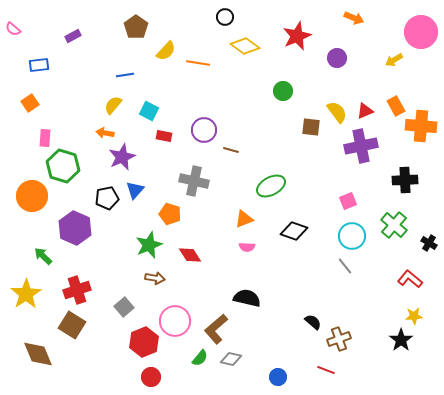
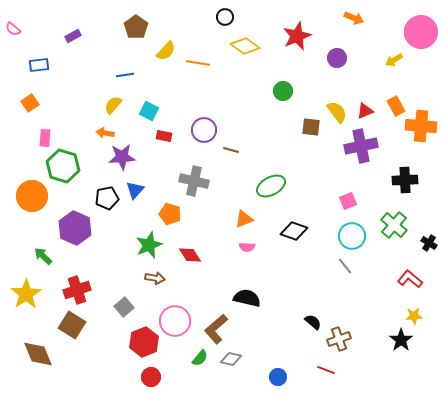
purple star at (122, 157): rotated 20 degrees clockwise
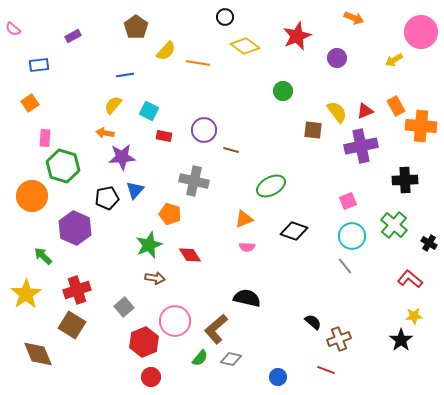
brown square at (311, 127): moved 2 px right, 3 px down
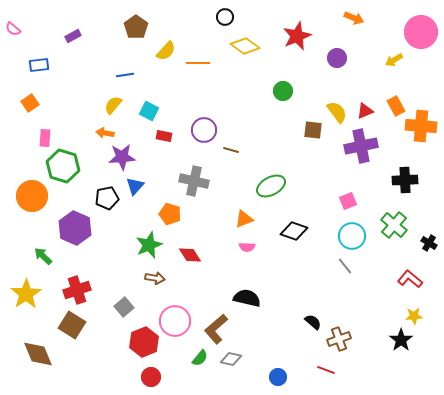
orange line at (198, 63): rotated 10 degrees counterclockwise
blue triangle at (135, 190): moved 4 px up
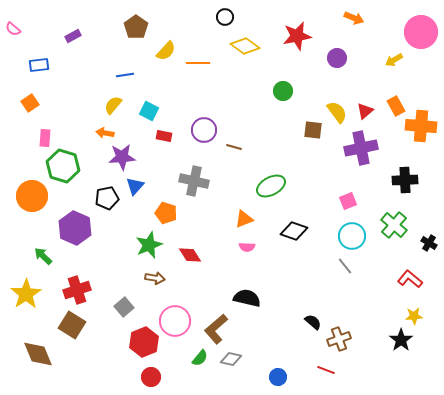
red star at (297, 36): rotated 12 degrees clockwise
red triangle at (365, 111): rotated 18 degrees counterclockwise
purple cross at (361, 146): moved 2 px down
brown line at (231, 150): moved 3 px right, 3 px up
orange pentagon at (170, 214): moved 4 px left, 1 px up
